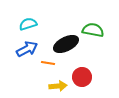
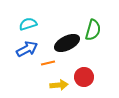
green semicircle: rotated 95 degrees clockwise
black ellipse: moved 1 px right, 1 px up
orange line: rotated 24 degrees counterclockwise
red circle: moved 2 px right
yellow arrow: moved 1 px right, 1 px up
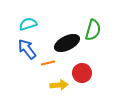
blue arrow: rotated 100 degrees counterclockwise
red circle: moved 2 px left, 4 px up
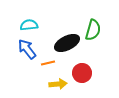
cyan semicircle: moved 1 px right, 1 px down; rotated 12 degrees clockwise
yellow arrow: moved 1 px left, 1 px up
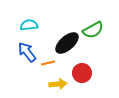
green semicircle: rotated 45 degrees clockwise
black ellipse: rotated 15 degrees counterclockwise
blue arrow: moved 3 px down
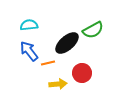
blue arrow: moved 2 px right, 1 px up
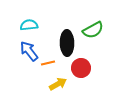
black ellipse: rotated 50 degrees counterclockwise
red circle: moved 1 px left, 5 px up
yellow arrow: rotated 24 degrees counterclockwise
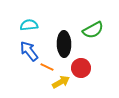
black ellipse: moved 3 px left, 1 px down
orange line: moved 1 px left, 4 px down; rotated 40 degrees clockwise
yellow arrow: moved 3 px right, 2 px up
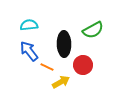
red circle: moved 2 px right, 3 px up
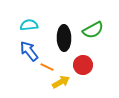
black ellipse: moved 6 px up
